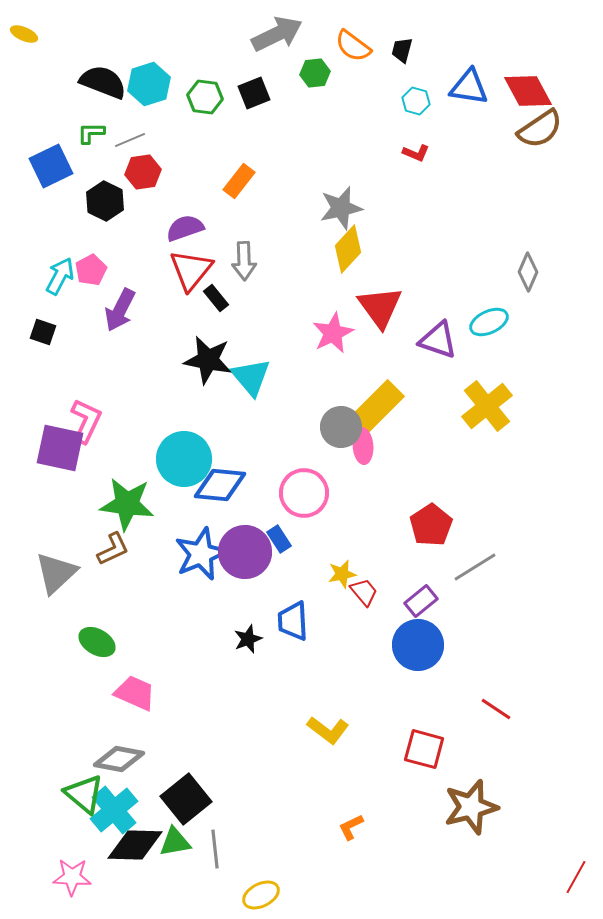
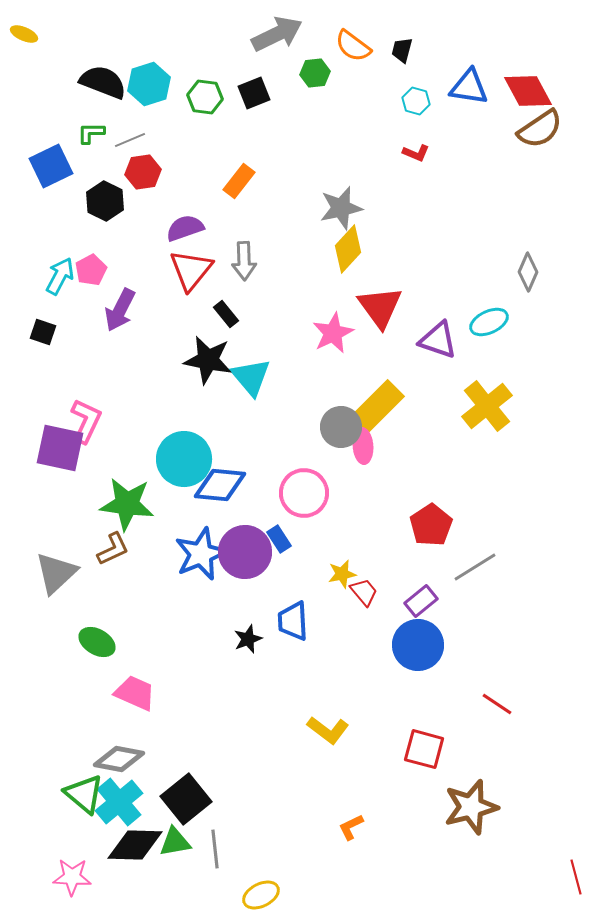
black rectangle at (216, 298): moved 10 px right, 16 px down
red line at (496, 709): moved 1 px right, 5 px up
cyan cross at (114, 810): moved 5 px right, 8 px up
red line at (576, 877): rotated 44 degrees counterclockwise
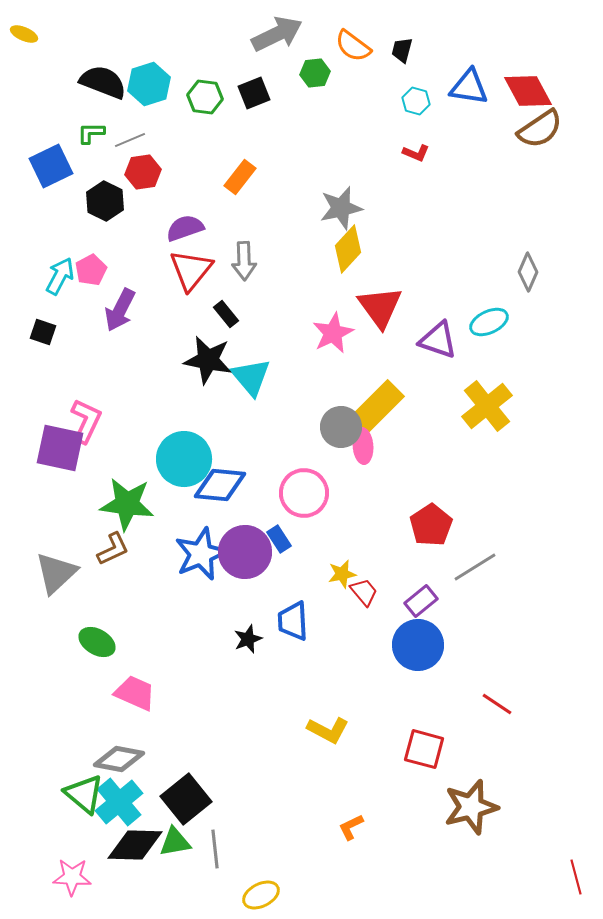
orange rectangle at (239, 181): moved 1 px right, 4 px up
yellow L-shape at (328, 730): rotated 9 degrees counterclockwise
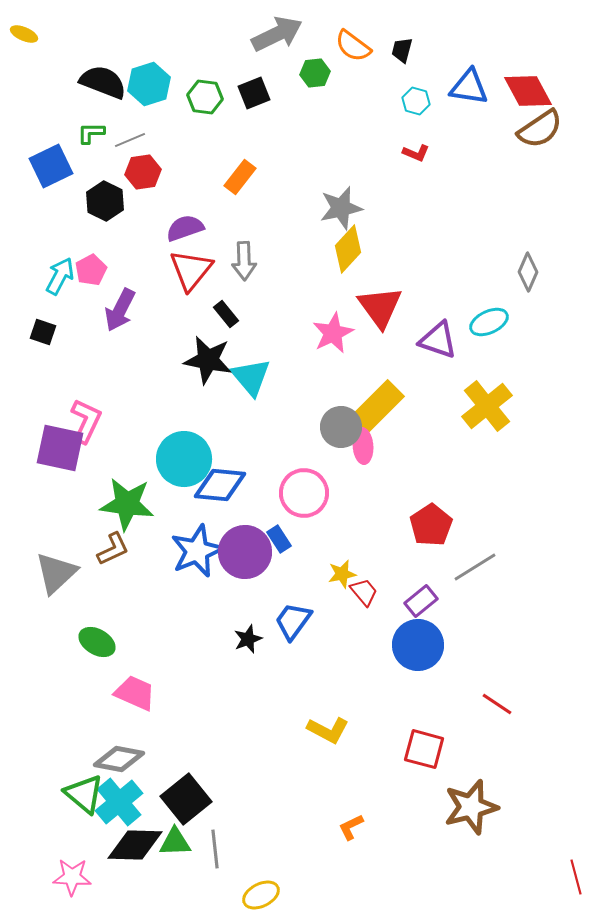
blue star at (201, 554): moved 4 px left, 3 px up
blue trapezoid at (293, 621): rotated 39 degrees clockwise
green triangle at (175, 842): rotated 8 degrees clockwise
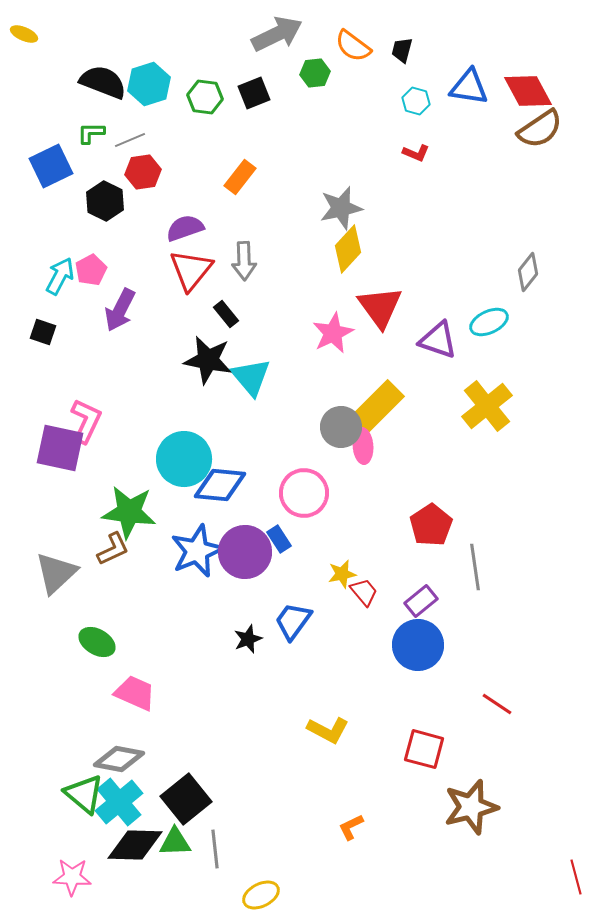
gray diamond at (528, 272): rotated 15 degrees clockwise
green star at (127, 504): moved 2 px right, 8 px down
gray line at (475, 567): rotated 66 degrees counterclockwise
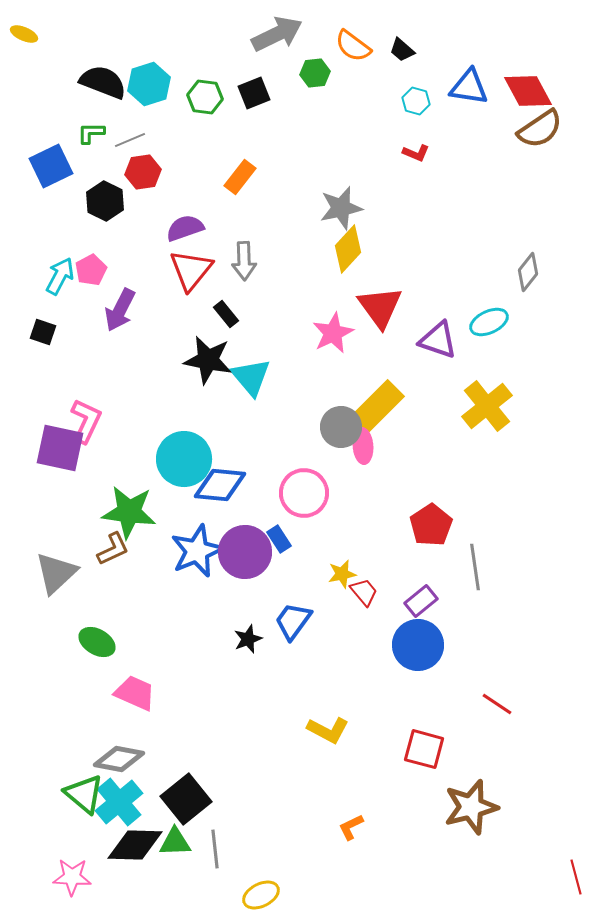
black trapezoid at (402, 50): rotated 64 degrees counterclockwise
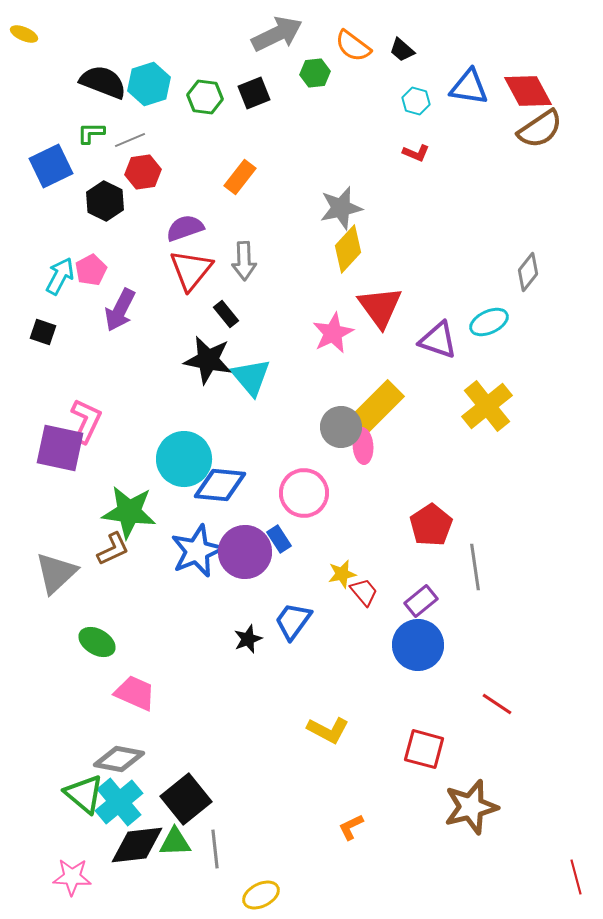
black diamond at (135, 845): moved 2 px right; rotated 8 degrees counterclockwise
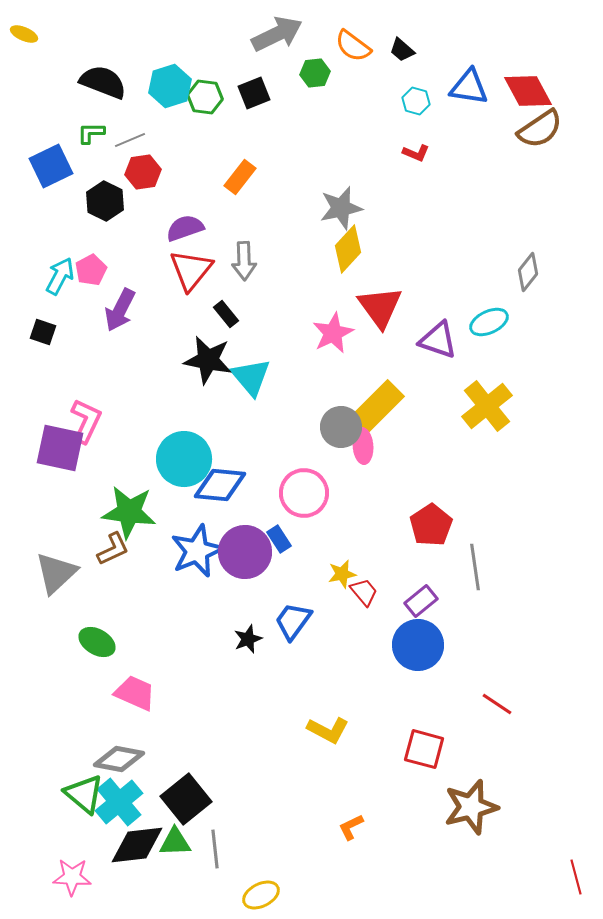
cyan hexagon at (149, 84): moved 21 px right, 2 px down
